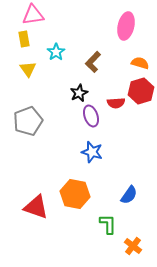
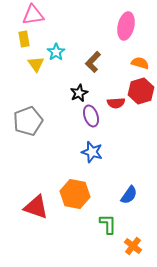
yellow triangle: moved 8 px right, 5 px up
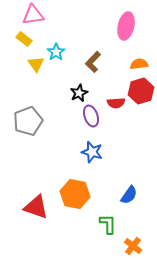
yellow rectangle: rotated 42 degrees counterclockwise
orange semicircle: moved 1 px left, 1 px down; rotated 24 degrees counterclockwise
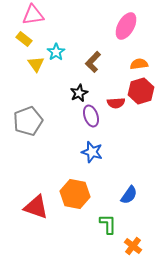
pink ellipse: rotated 16 degrees clockwise
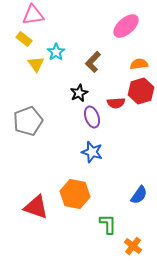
pink ellipse: rotated 20 degrees clockwise
purple ellipse: moved 1 px right, 1 px down
blue semicircle: moved 10 px right
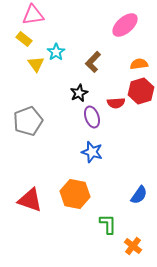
pink ellipse: moved 1 px left, 1 px up
red triangle: moved 6 px left, 7 px up
